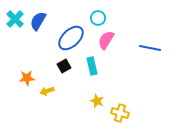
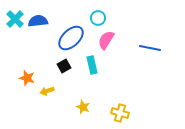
blue semicircle: rotated 54 degrees clockwise
cyan rectangle: moved 1 px up
orange star: rotated 21 degrees clockwise
yellow star: moved 14 px left, 6 px down
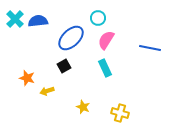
cyan rectangle: moved 13 px right, 3 px down; rotated 12 degrees counterclockwise
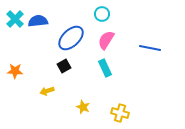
cyan circle: moved 4 px right, 4 px up
orange star: moved 12 px left, 7 px up; rotated 14 degrees counterclockwise
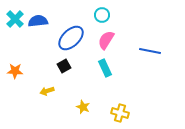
cyan circle: moved 1 px down
blue line: moved 3 px down
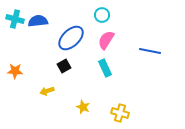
cyan cross: rotated 30 degrees counterclockwise
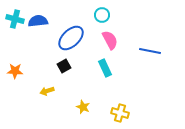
pink semicircle: moved 4 px right; rotated 120 degrees clockwise
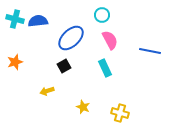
orange star: moved 9 px up; rotated 21 degrees counterclockwise
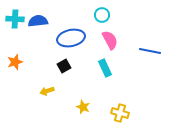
cyan cross: rotated 12 degrees counterclockwise
blue ellipse: rotated 32 degrees clockwise
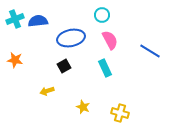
cyan cross: rotated 24 degrees counterclockwise
blue line: rotated 20 degrees clockwise
orange star: moved 2 px up; rotated 28 degrees clockwise
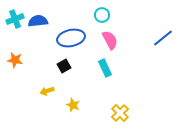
blue line: moved 13 px right, 13 px up; rotated 70 degrees counterclockwise
yellow star: moved 10 px left, 2 px up
yellow cross: rotated 30 degrees clockwise
